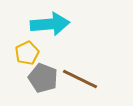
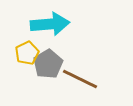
gray pentagon: moved 5 px right, 14 px up; rotated 20 degrees clockwise
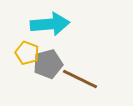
yellow pentagon: rotated 25 degrees counterclockwise
gray pentagon: rotated 16 degrees clockwise
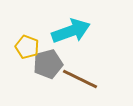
cyan arrow: moved 21 px right, 7 px down; rotated 15 degrees counterclockwise
yellow pentagon: moved 6 px up
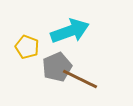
cyan arrow: moved 1 px left
gray pentagon: moved 9 px right, 3 px down; rotated 8 degrees counterclockwise
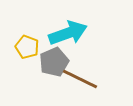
cyan arrow: moved 2 px left, 2 px down
gray pentagon: moved 3 px left, 5 px up
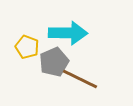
cyan arrow: rotated 21 degrees clockwise
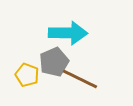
yellow pentagon: moved 28 px down
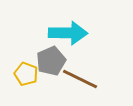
gray pentagon: moved 3 px left, 1 px up
yellow pentagon: moved 1 px left, 1 px up
